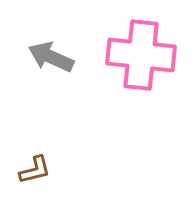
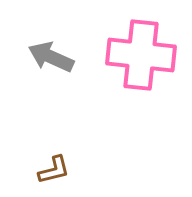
brown L-shape: moved 19 px right
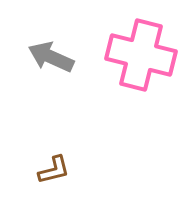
pink cross: rotated 8 degrees clockwise
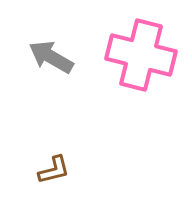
gray arrow: rotated 6 degrees clockwise
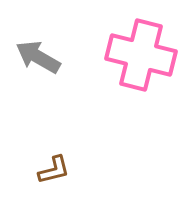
gray arrow: moved 13 px left
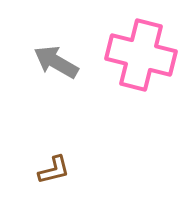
gray arrow: moved 18 px right, 5 px down
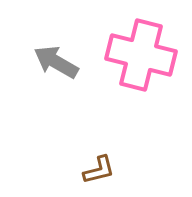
brown L-shape: moved 45 px right
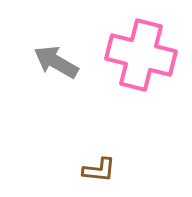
brown L-shape: rotated 20 degrees clockwise
